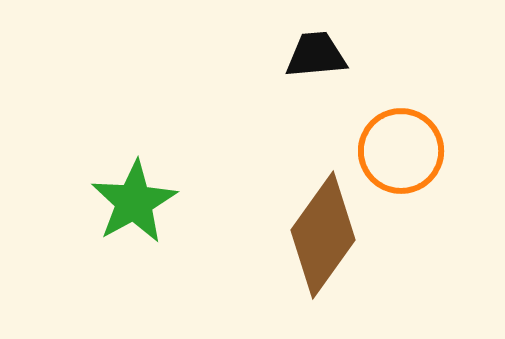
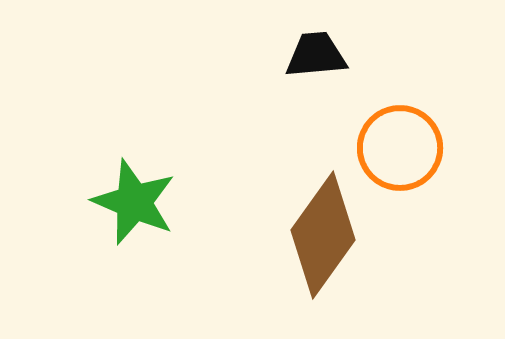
orange circle: moved 1 px left, 3 px up
green star: rotated 20 degrees counterclockwise
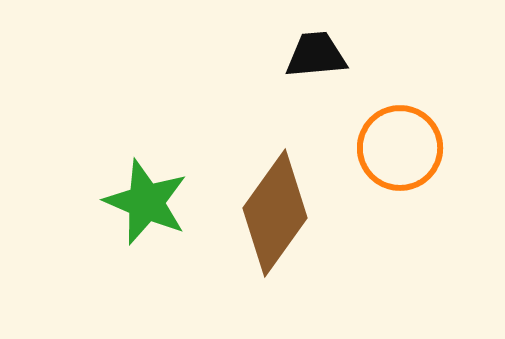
green star: moved 12 px right
brown diamond: moved 48 px left, 22 px up
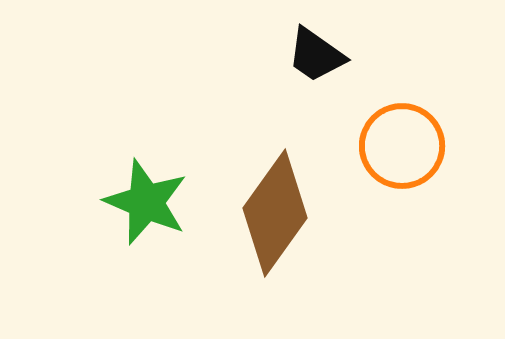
black trapezoid: rotated 140 degrees counterclockwise
orange circle: moved 2 px right, 2 px up
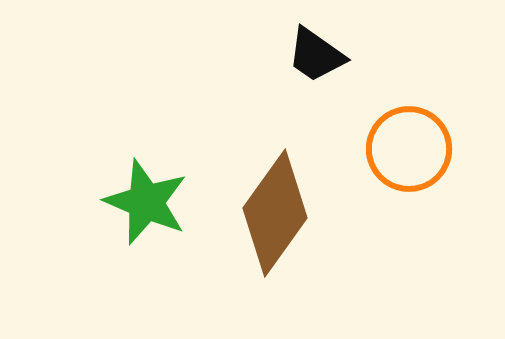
orange circle: moved 7 px right, 3 px down
